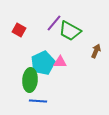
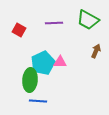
purple line: rotated 48 degrees clockwise
green trapezoid: moved 18 px right, 11 px up
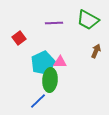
red square: moved 8 px down; rotated 24 degrees clockwise
green ellipse: moved 20 px right
blue line: rotated 48 degrees counterclockwise
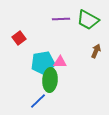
purple line: moved 7 px right, 4 px up
cyan pentagon: rotated 15 degrees clockwise
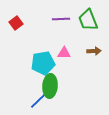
green trapezoid: rotated 40 degrees clockwise
red square: moved 3 px left, 15 px up
brown arrow: moved 2 px left; rotated 64 degrees clockwise
pink triangle: moved 4 px right, 9 px up
green ellipse: moved 6 px down
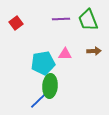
pink triangle: moved 1 px right, 1 px down
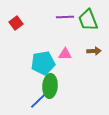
purple line: moved 4 px right, 2 px up
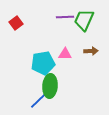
green trapezoid: moved 4 px left; rotated 45 degrees clockwise
brown arrow: moved 3 px left
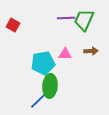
purple line: moved 1 px right, 1 px down
red square: moved 3 px left, 2 px down; rotated 24 degrees counterclockwise
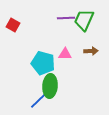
cyan pentagon: rotated 25 degrees clockwise
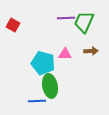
green trapezoid: moved 2 px down
green ellipse: rotated 15 degrees counterclockwise
blue line: moved 1 px left; rotated 42 degrees clockwise
